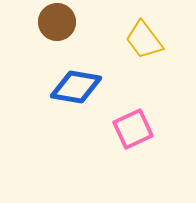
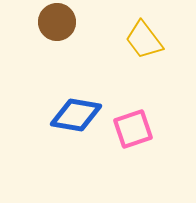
blue diamond: moved 28 px down
pink square: rotated 6 degrees clockwise
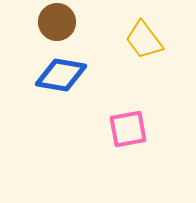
blue diamond: moved 15 px left, 40 px up
pink square: moved 5 px left; rotated 9 degrees clockwise
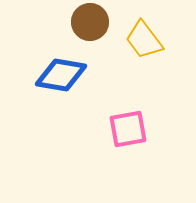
brown circle: moved 33 px right
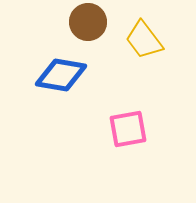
brown circle: moved 2 px left
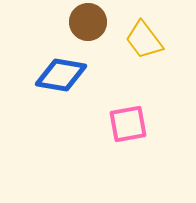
pink square: moved 5 px up
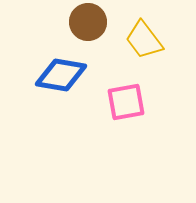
pink square: moved 2 px left, 22 px up
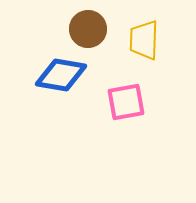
brown circle: moved 7 px down
yellow trapezoid: rotated 39 degrees clockwise
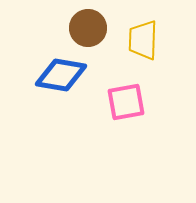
brown circle: moved 1 px up
yellow trapezoid: moved 1 px left
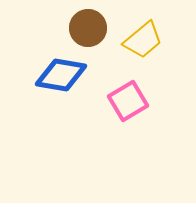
yellow trapezoid: rotated 132 degrees counterclockwise
pink square: moved 2 px right, 1 px up; rotated 21 degrees counterclockwise
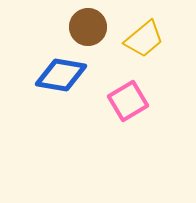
brown circle: moved 1 px up
yellow trapezoid: moved 1 px right, 1 px up
